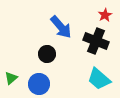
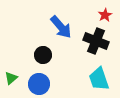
black circle: moved 4 px left, 1 px down
cyan trapezoid: rotated 30 degrees clockwise
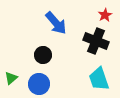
blue arrow: moved 5 px left, 4 px up
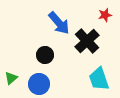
red star: rotated 16 degrees clockwise
blue arrow: moved 3 px right
black cross: moved 9 px left; rotated 25 degrees clockwise
black circle: moved 2 px right
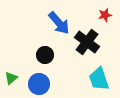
black cross: moved 1 px down; rotated 10 degrees counterclockwise
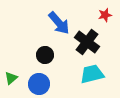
cyan trapezoid: moved 7 px left, 5 px up; rotated 95 degrees clockwise
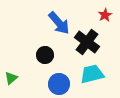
red star: rotated 16 degrees counterclockwise
blue circle: moved 20 px right
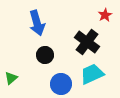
blue arrow: moved 22 px left; rotated 25 degrees clockwise
cyan trapezoid: rotated 10 degrees counterclockwise
blue circle: moved 2 px right
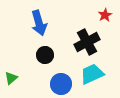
blue arrow: moved 2 px right
black cross: rotated 25 degrees clockwise
